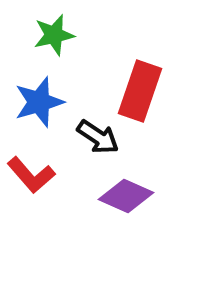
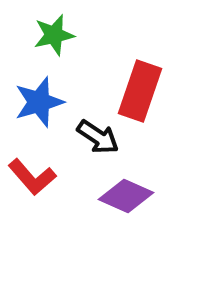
red L-shape: moved 1 px right, 2 px down
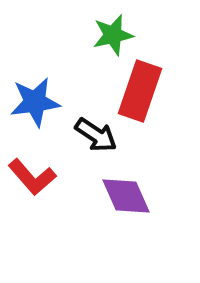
green star: moved 59 px right
blue star: moved 4 px left; rotated 9 degrees clockwise
black arrow: moved 2 px left, 2 px up
purple diamond: rotated 42 degrees clockwise
